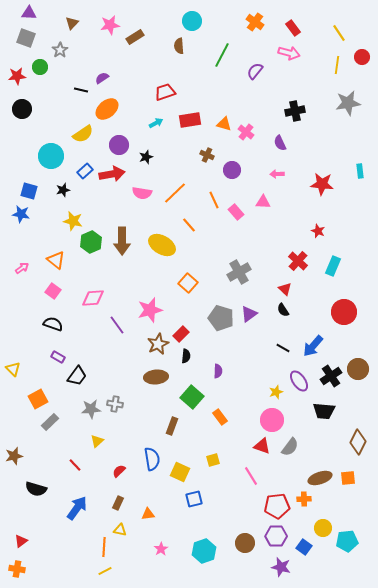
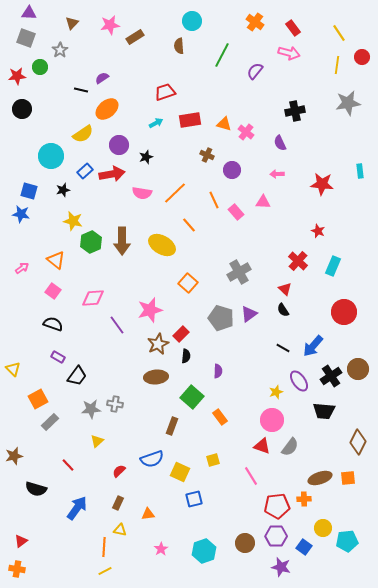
blue semicircle at (152, 459): rotated 80 degrees clockwise
red line at (75, 465): moved 7 px left
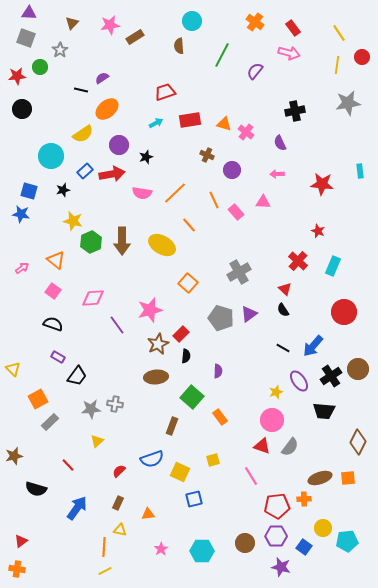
cyan hexagon at (204, 551): moved 2 px left; rotated 20 degrees clockwise
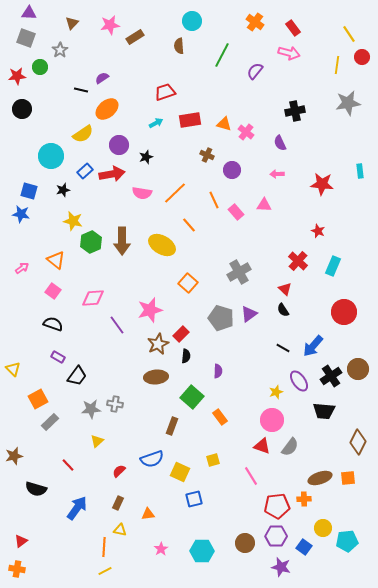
yellow line at (339, 33): moved 10 px right, 1 px down
pink triangle at (263, 202): moved 1 px right, 3 px down
